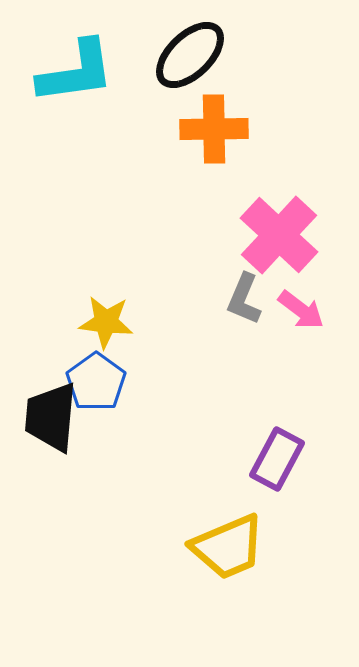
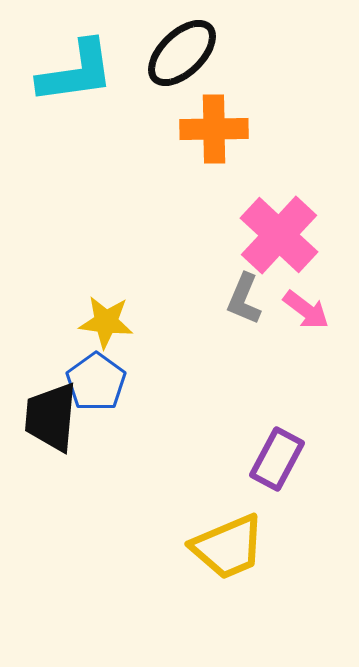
black ellipse: moved 8 px left, 2 px up
pink arrow: moved 5 px right
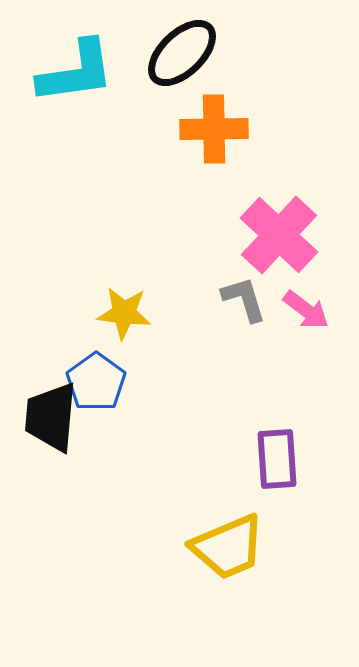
gray L-shape: rotated 140 degrees clockwise
yellow star: moved 18 px right, 9 px up
purple rectangle: rotated 32 degrees counterclockwise
